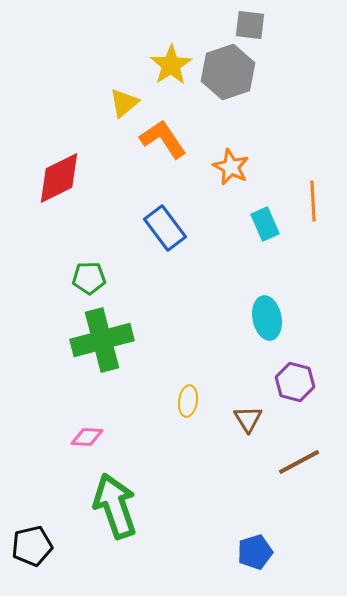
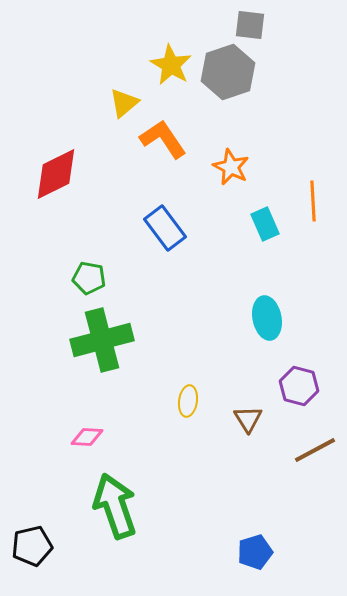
yellow star: rotated 9 degrees counterclockwise
red diamond: moved 3 px left, 4 px up
green pentagon: rotated 12 degrees clockwise
purple hexagon: moved 4 px right, 4 px down
brown line: moved 16 px right, 12 px up
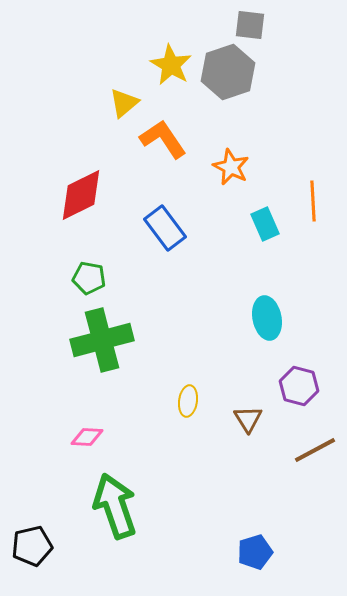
red diamond: moved 25 px right, 21 px down
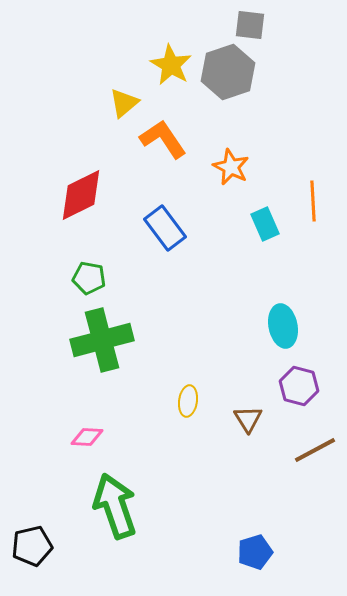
cyan ellipse: moved 16 px right, 8 px down
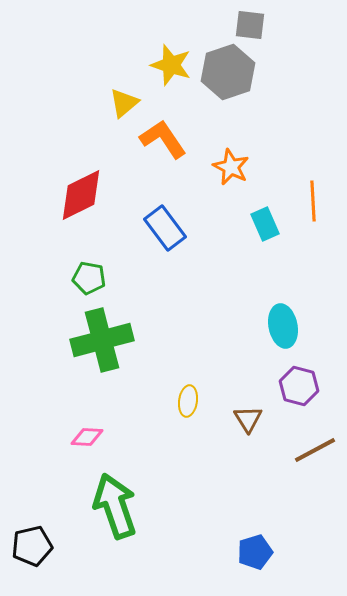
yellow star: rotated 12 degrees counterclockwise
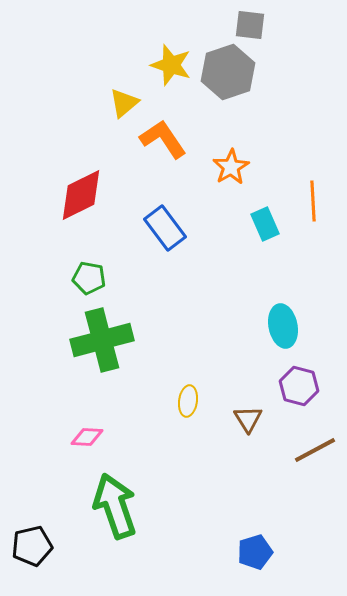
orange star: rotated 15 degrees clockwise
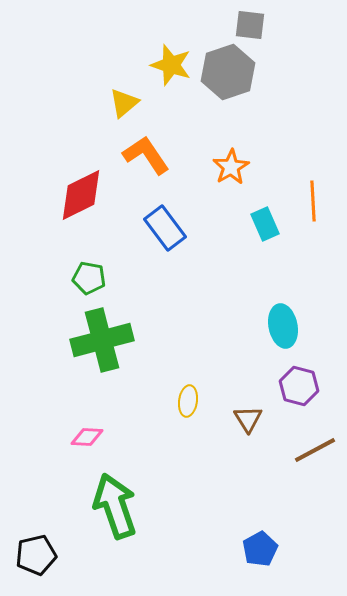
orange L-shape: moved 17 px left, 16 px down
black pentagon: moved 4 px right, 9 px down
blue pentagon: moved 5 px right, 3 px up; rotated 12 degrees counterclockwise
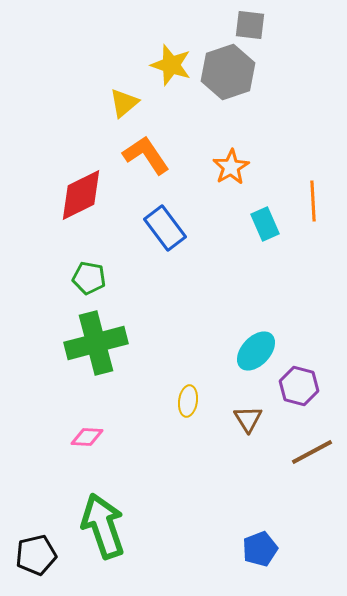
cyan ellipse: moved 27 px left, 25 px down; rotated 54 degrees clockwise
green cross: moved 6 px left, 3 px down
brown line: moved 3 px left, 2 px down
green arrow: moved 12 px left, 20 px down
blue pentagon: rotated 8 degrees clockwise
